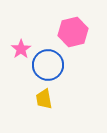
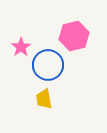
pink hexagon: moved 1 px right, 4 px down
pink star: moved 2 px up
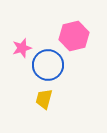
pink star: moved 1 px right, 1 px down; rotated 18 degrees clockwise
yellow trapezoid: rotated 25 degrees clockwise
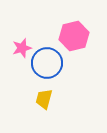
blue circle: moved 1 px left, 2 px up
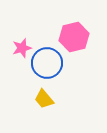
pink hexagon: moved 1 px down
yellow trapezoid: rotated 55 degrees counterclockwise
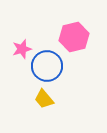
pink star: moved 1 px down
blue circle: moved 3 px down
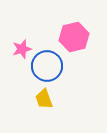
yellow trapezoid: rotated 20 degrees clockwise
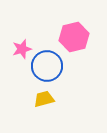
yellow trapezoid: rotated 95 degrees clockwise
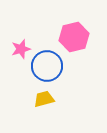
pink star: moved 1 px left
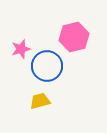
yellow trapezoid: moved 4 px left, 2 px down
